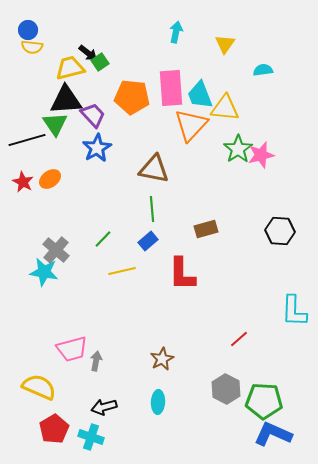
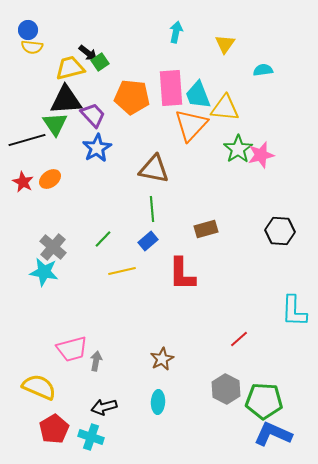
cyan trapezoid at (200, 95): moved 2 px left
gray cross at (56, 250): moved 3 px left, 3 px up
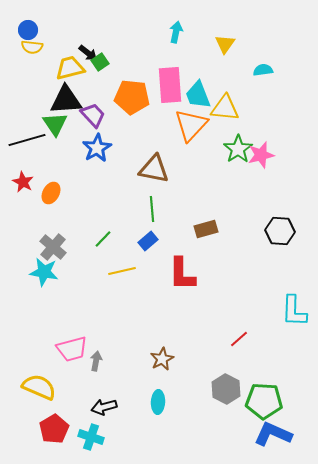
pink rectangle at (171, 88): moved 1 px left, 3 px up
orange ellipse at (50, 179): moved 1 px right, 14 px down; rotated 25 degrees counterclockwise
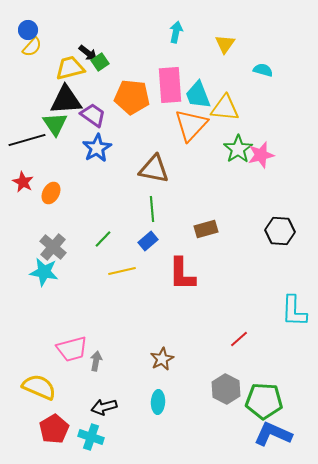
yellow semicircle at (32, 47): rotated 55 degrees counterclockwise
cyan semicircle at (263, 70): rotated 24 degrees clockwise
purple trapezoid at (93, 115): rotated 12 degrees counterclockwise
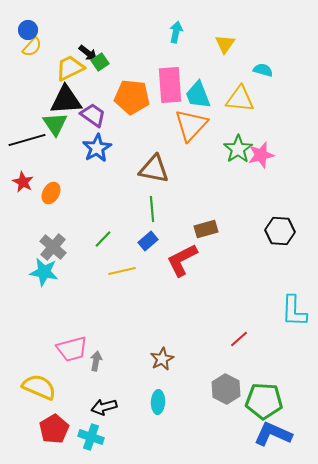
yellow trapezoid at (70, 68): rotated 12 degrees counterclockwise
yellow triangle at (225, 108): moved 15 px right, 9 px up
red L-shape at (182, 274): moved 14 px up; rotated 63 degrees clockwise
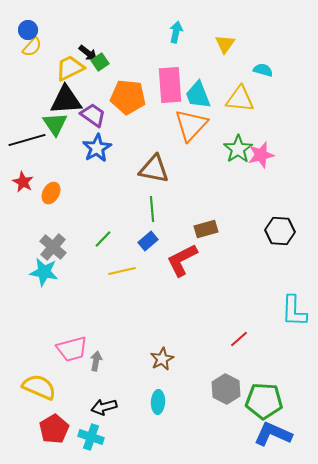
orange pentagon at (132, 97): moved 4 px left
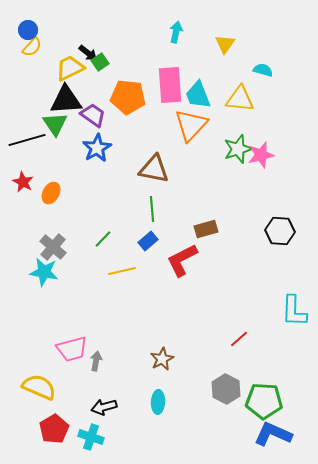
green star at (238, 149): rotated 16 degrees clockwise
